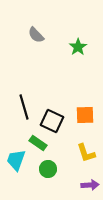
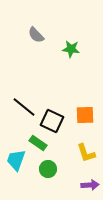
green star: moved 7 px left, 2 px down; rotated 30 degrees counterclockwise
black line: rotated 35 degrees counterclockwise
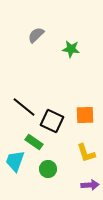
gray semicircle: rotated 90 degrees clockwise
green rectangle: moved 4 px left, 1 px up
cyan trapezoid: moved 1 px left, 1 px down
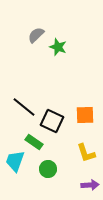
green star: moved 13 px left, 2 px up; rotated 12 degrees clockwise
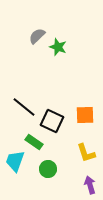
gray semicircle: moved 1 px right, 1 px down
purple arrow: rotated 102 degrees counterclockwise
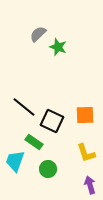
gray semicircle: moved 1 px right, 2 px up
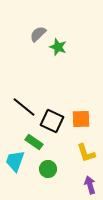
orange square: moved 4 px left, 4 px down
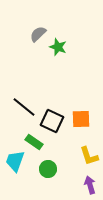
yellow L-shape: moved 3 px right, 3 px down
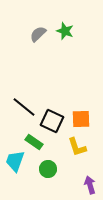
green star: moved 7 px right, 16 px up
yellow L-shape: moved 12 px left, 9 px up
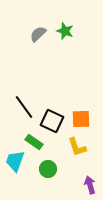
black line: rotated 15 degrees clockwise
